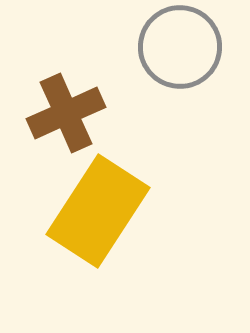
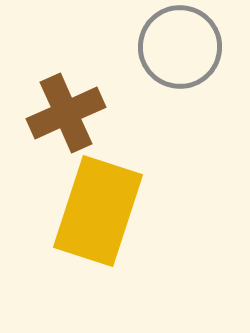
yellow rectangle: rotated 15 degrees counterclockwise
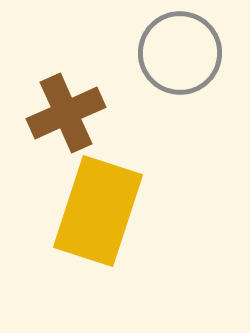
gray circle: moved 6 px down
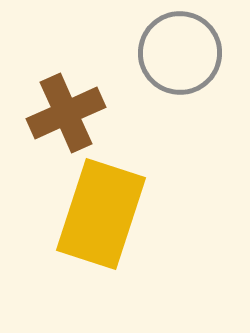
yellow rectangle: moved 3 px right, 3 px down
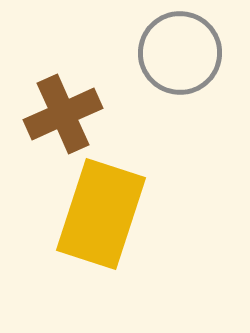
brown cross: moved 3 px left, 1 px down
